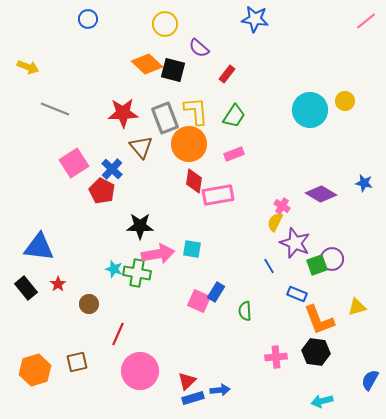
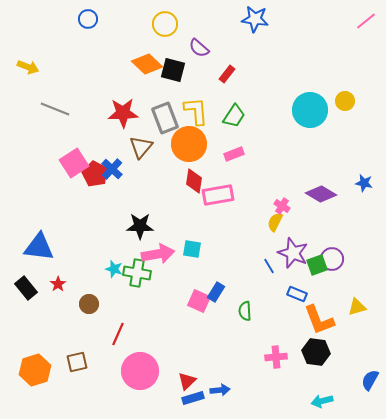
brown triangle at (141, 147): rotated 20 degrees clockwise
red pentagon at (102, 191): moved 7 px left, 17 px up
purple star at (295, 243): moved 2 px left, 10 px down
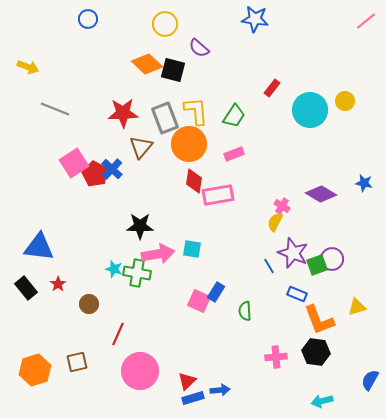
red rectangle at (227, 74): moved 45 px right, 14 px down
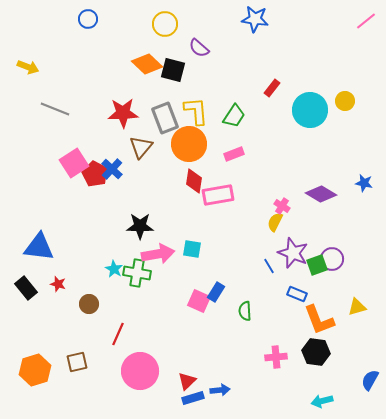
cyan star at (114, 269): rotated 12 degrees clockwise
red star at (58, 284): rotated 21 degrees counterclockwise
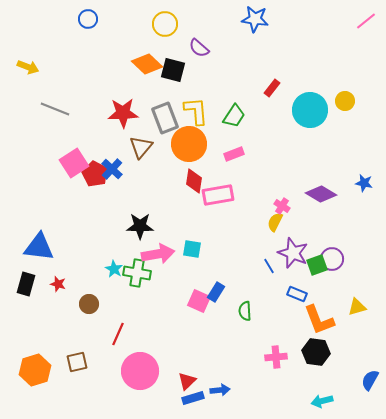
black rectangle at (26, 288): moved 4 px up; rotated 55 degrees clockwise
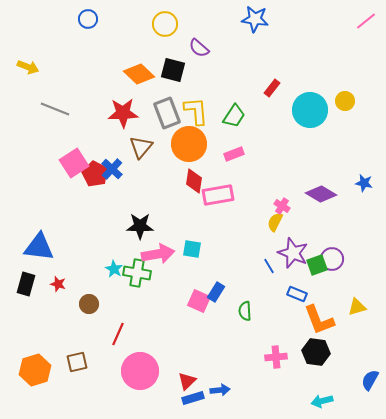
orange diamond at (147, 64): moved 8 px left, 10 px down
gray rectangle at (165, 118): moved 2 px right, 5 px up
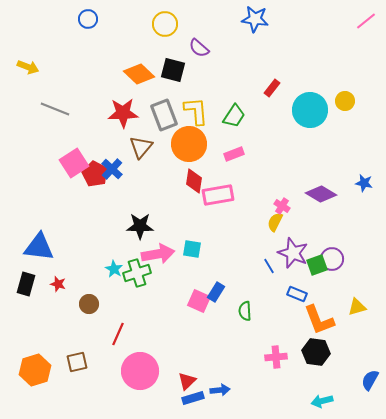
gray rectangle at (167, 113): moved 3 px left, 2 px down
green cross at (137, 273): rotated 28 degrees counterclockwise
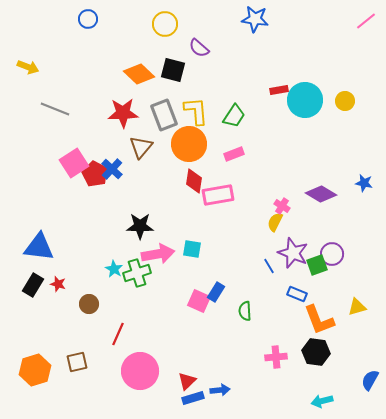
red rectangle at (272, 88): moved 7 px right, 2 px down; rotated 42 degrees clockwise
cyan circle at (310, 110): moved 5 px left, 10 px up
purple circle at (332, 259): moved 5 px up
black rectangle at (26, 284): moved 7 px right, 1 px down; rotated 15 degrees clockwise
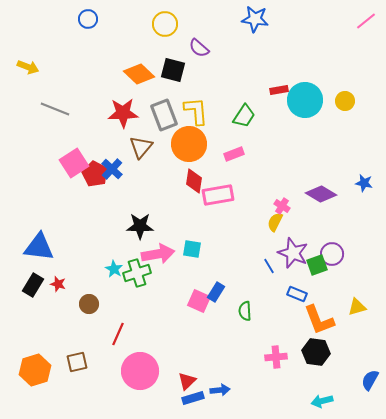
green trapezoid at (234, 116): moved 10 px right
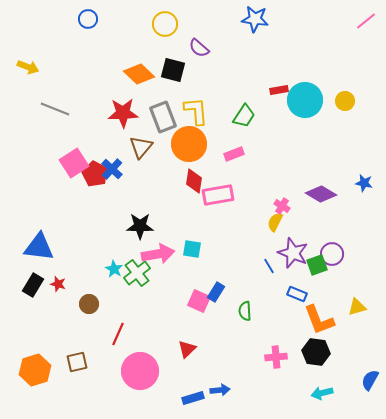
gray rectangle at (164, 115): moved 1 px left, 2 px down
green cross at (137, 273): rotated 20 degrees counterclockwise
red triangle at (187, 381): moved 32 px up
cyan arrow at (322, 401): moved 8 px up
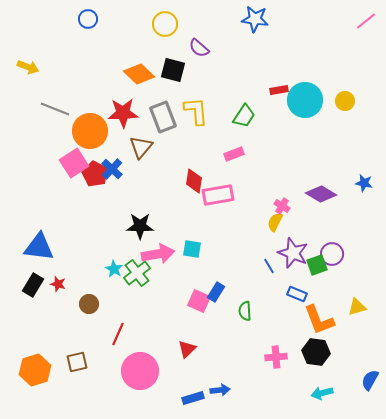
orange circle at (189, 144): moved 99 px left, 13 px up
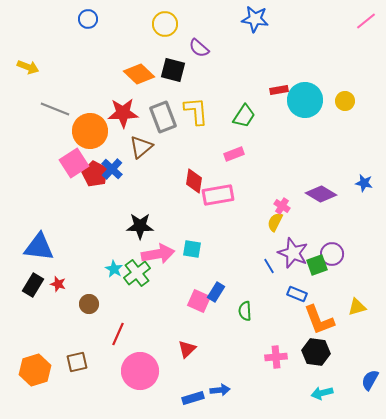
brown triangle at (141, 147): rotated 10 degrees clockwise
